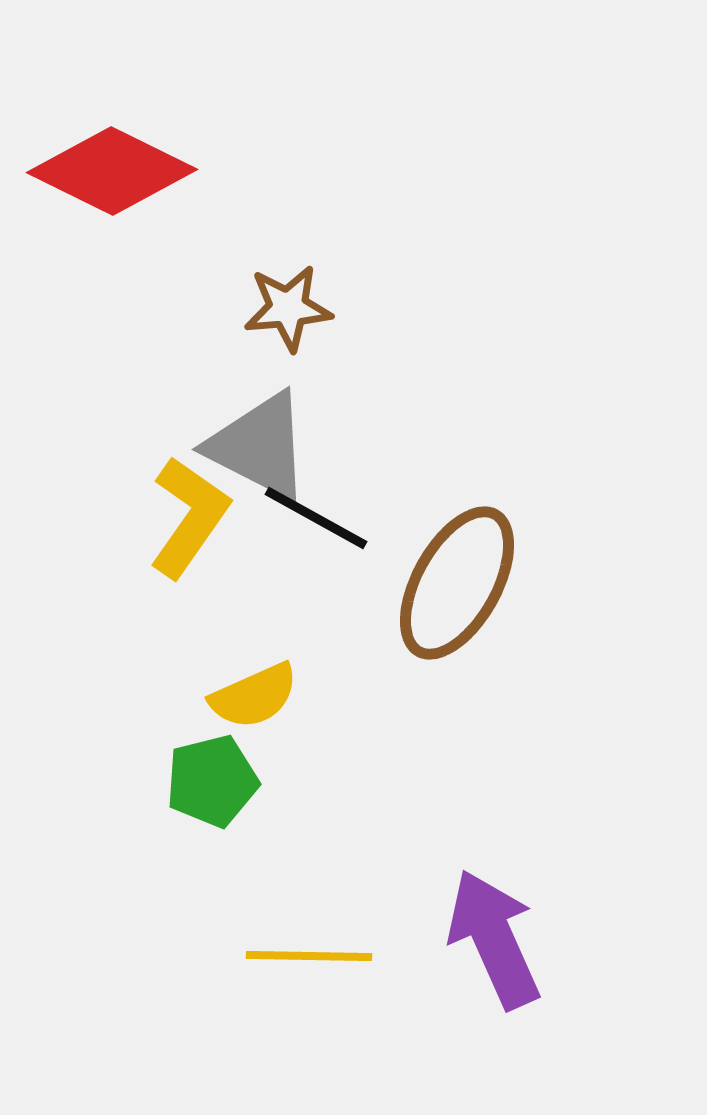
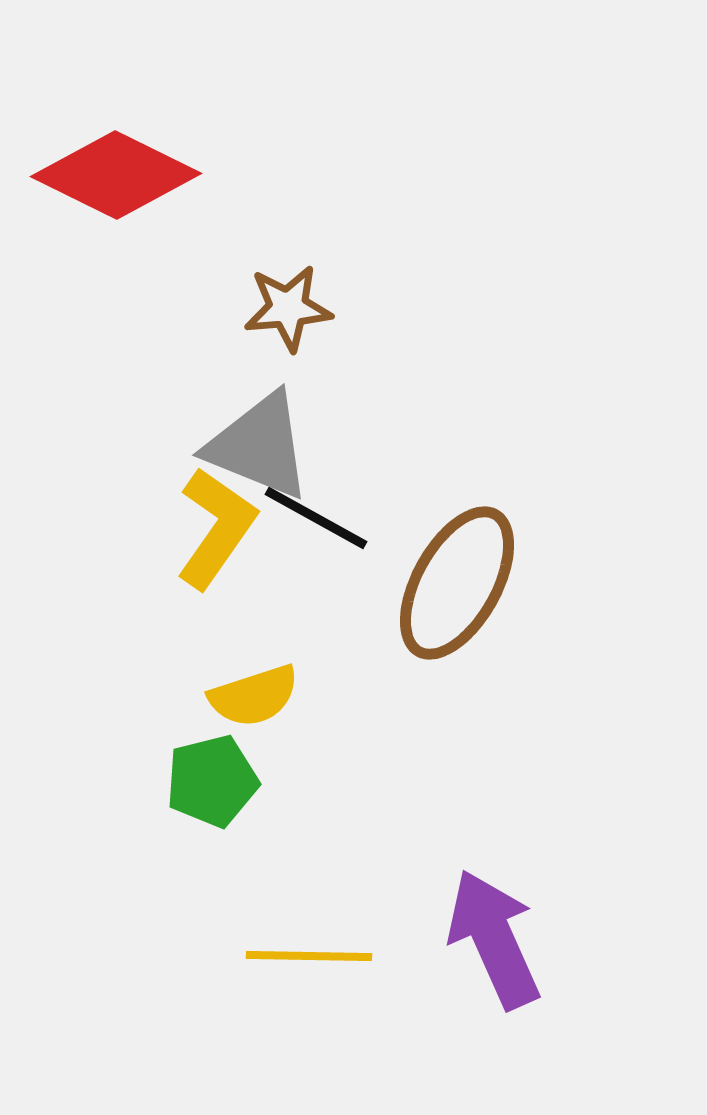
red diamond: moved 4 px right, 4 px down
gray triangle: rotated 5 degrees counterclockwise
yellow L-shape: moved 27 px right, 11 px down
yellow semicircle: rotated 6 degrees clockwise
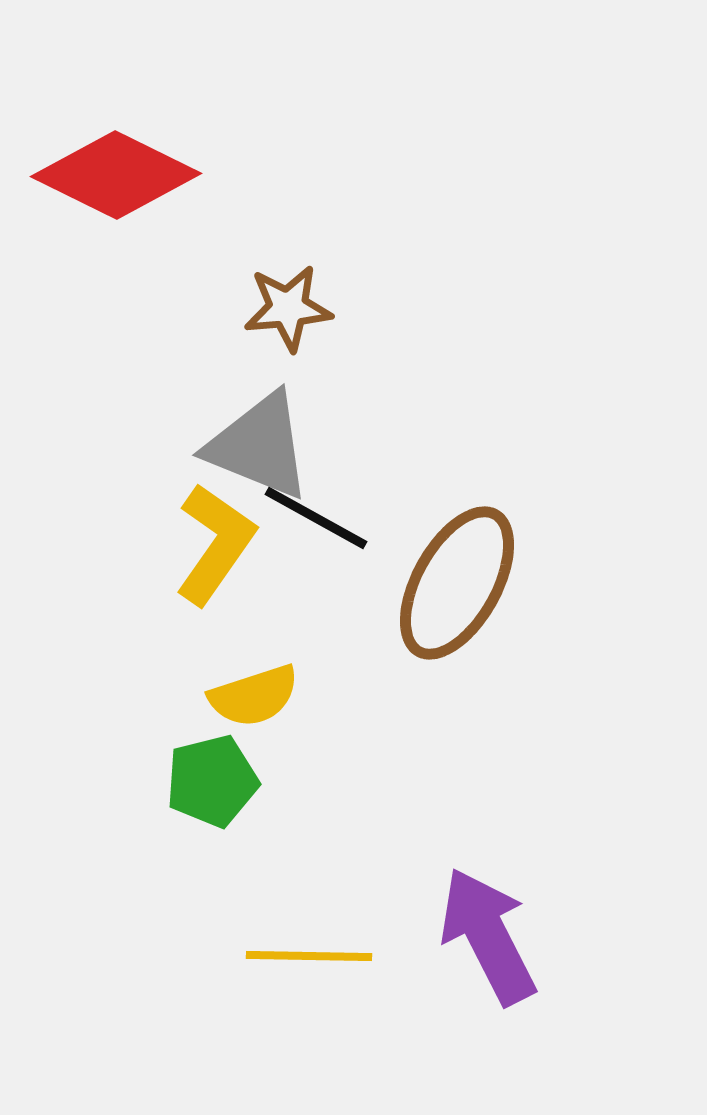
yellow L-shape: moved 1 px left, 16 px down
purple arrow: moved 6 px left, 3 px up; rotated 3 degrees counterclockwise
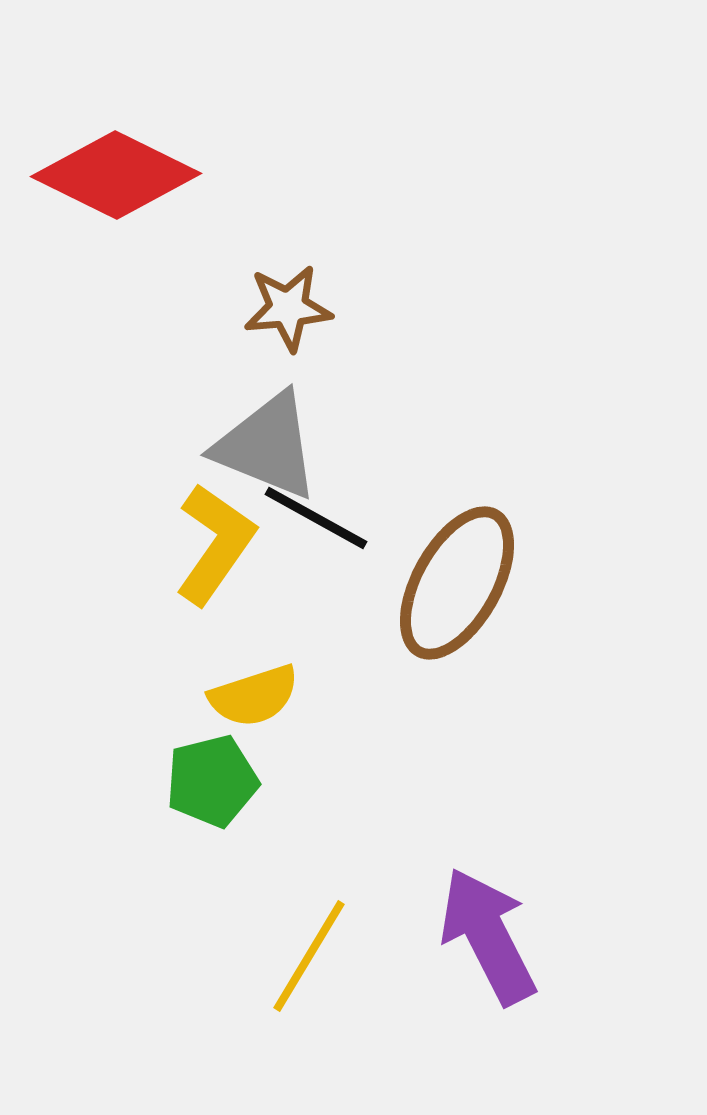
gray triangle: moved 8 px right
yellow line: rotated 60 degrees counterclockwise
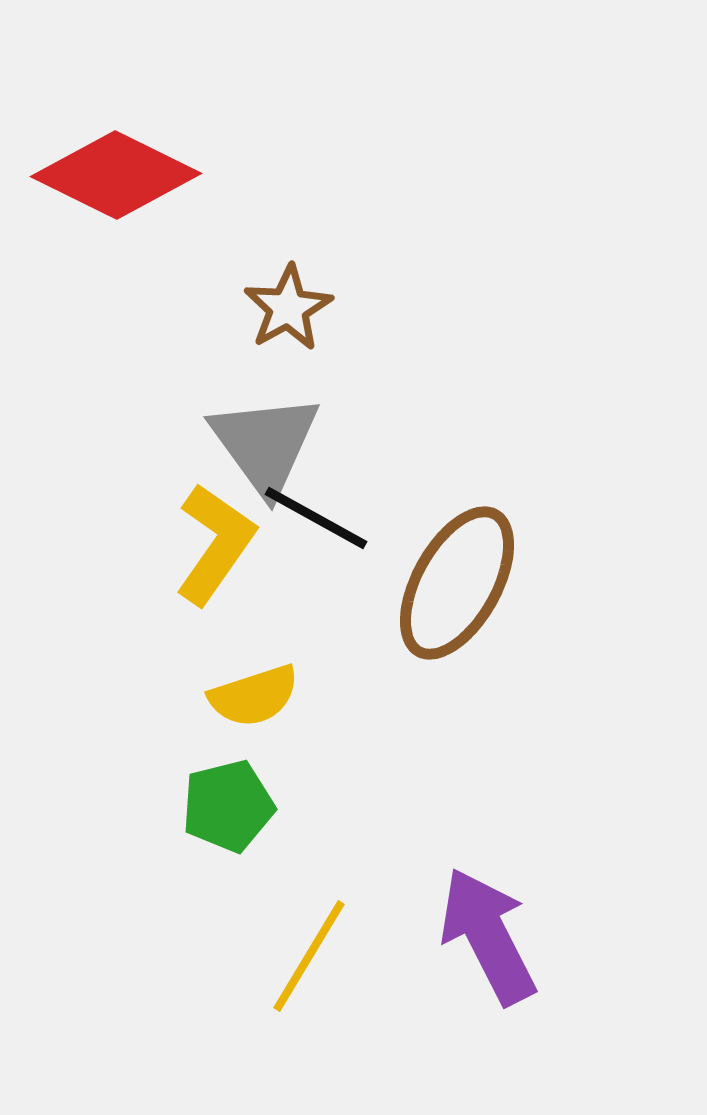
brown star: rotated 24 degrees counterclockwise
gray triangle: moved 2 px left, 2 px up; rotated 32 degrees clockwise
green pentagon: moved 16 px right, 25 px down
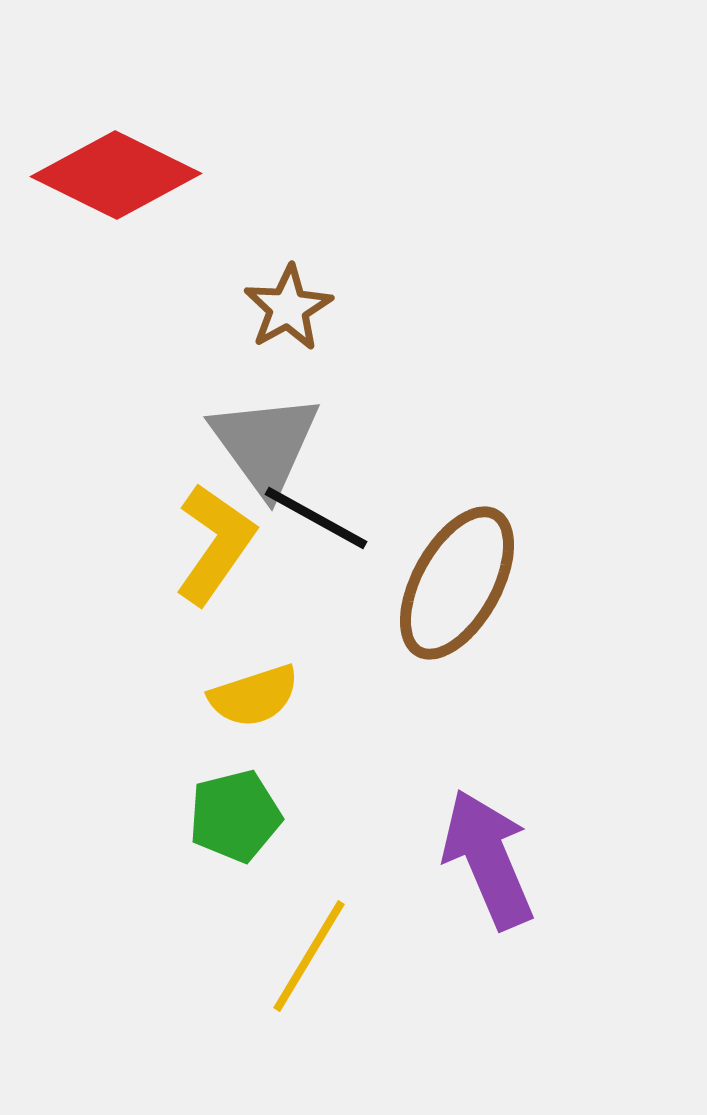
green pentagon: moved 7 px right, 10 px down
purple arrow: moved 77 px up; rotated 4 degrees clockwise
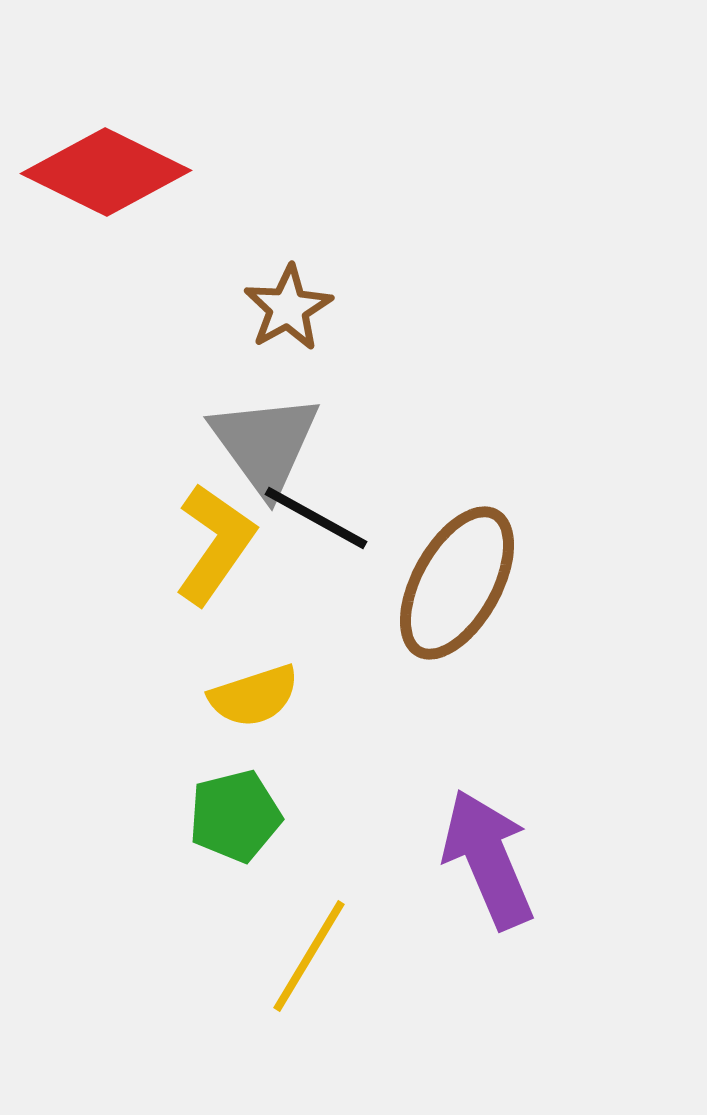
red diamond: moved 10 px left, 3 px up
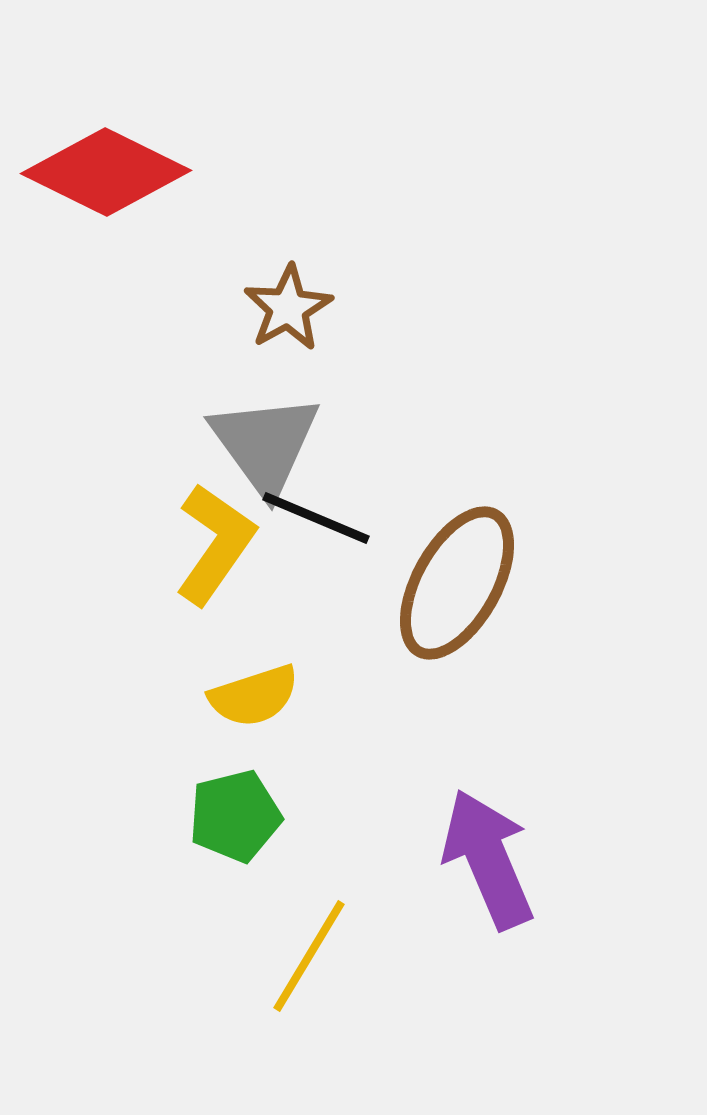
black line: rotated 6 degrees counterclockwise
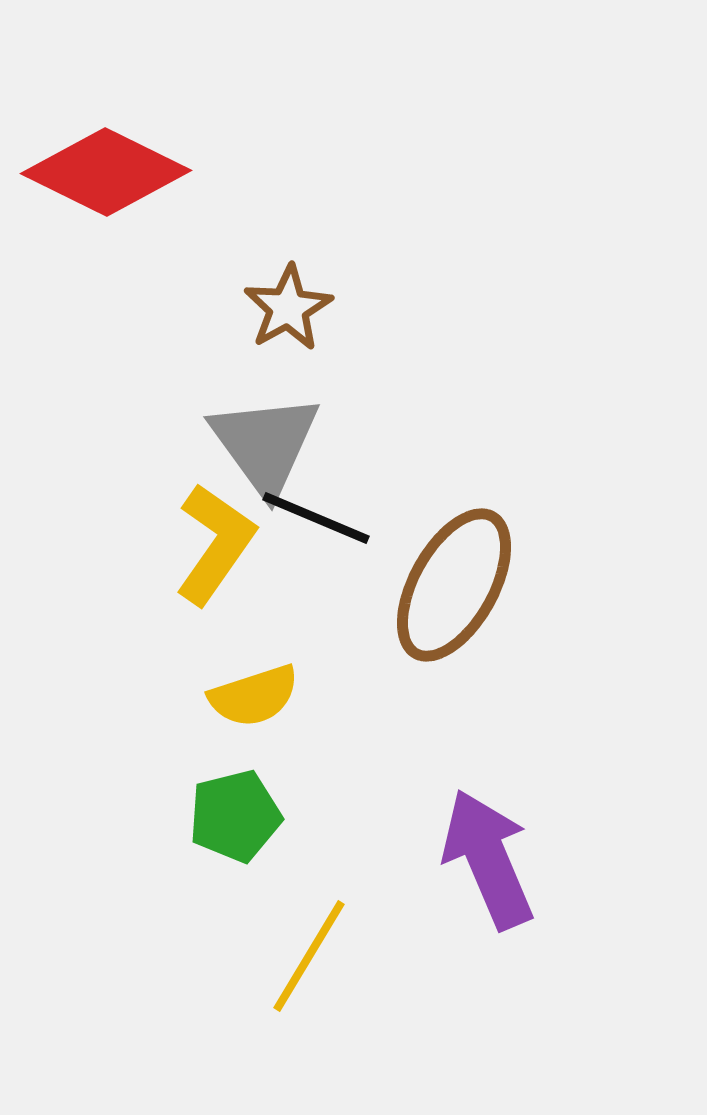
brown ellipse: moved 3 px left, 2 px down
